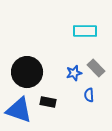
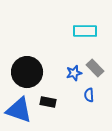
gray rectangle: moved 1 px left
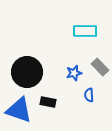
gray rectangle: moved 5 px right, 1 px up
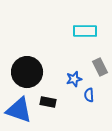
gray rectangle: rotated 18 degrees clockwise
blue star: moved 6 px down
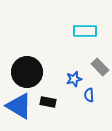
gray rectangle: rotated 18 degrees counterclockwise
blue triangle: moved 4 px up; rotated 12 degrees clockwise
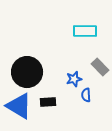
blue semicircle: moved 3 px left
black rectangle: rotated 14 degrees counterclockwise
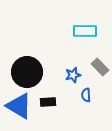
blue star: moved 1 px left, 4 px up
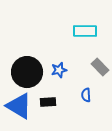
blue star: moved 14 px left, 5 px up
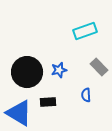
cyan rectangle: rotated 20 degrees counterclockwise
gray rectangle: moved 1 px left
blue triangle: moved 7 px down
